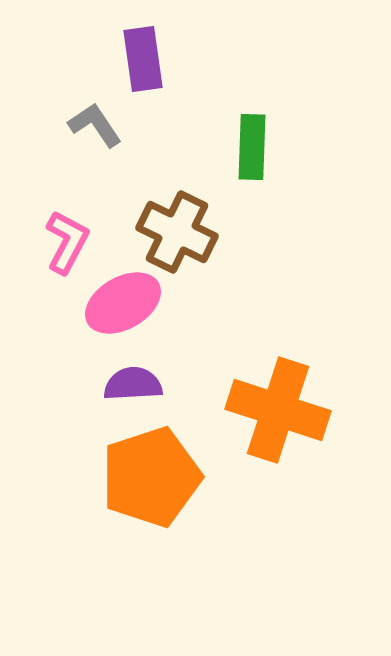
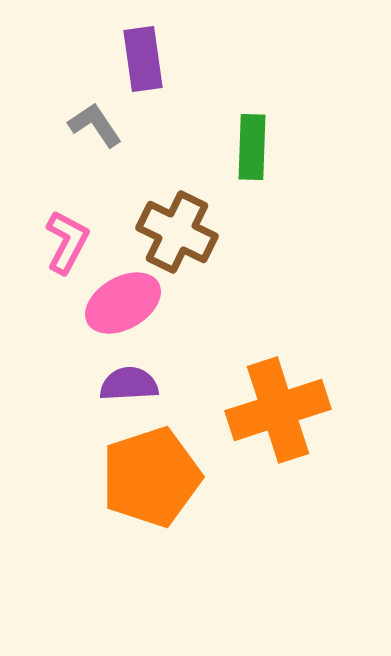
purple semicircle: moved 4 px left
orange cross: rotated 36 degrees counterclockwise
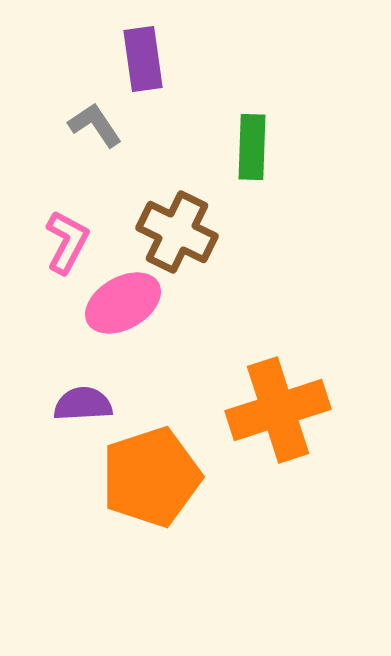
purple semicircle: moved 46 px left, 20 px down
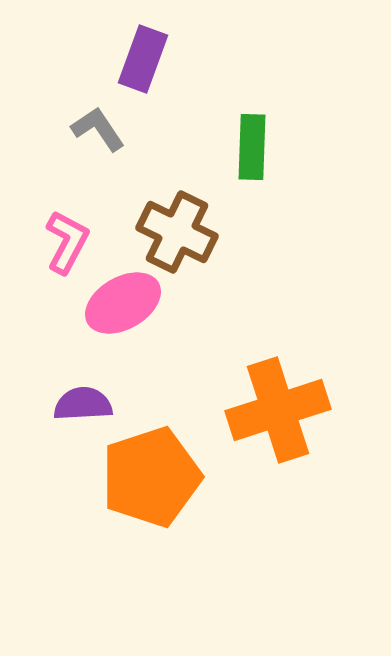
purple rectangle: rotated 28 degrees clockwise
gray L-shape: moved 3 px right, 4 px down
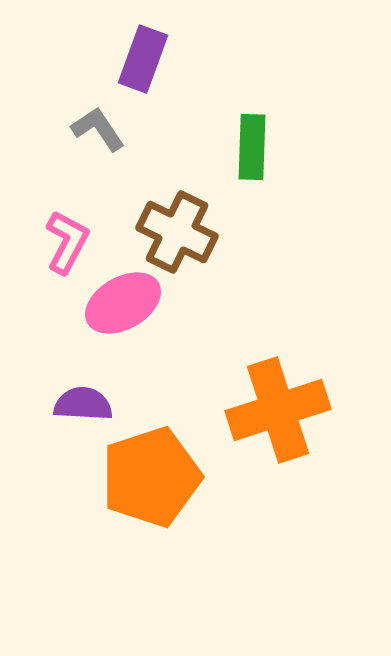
purple semicircle: rotated 6 degrees clockwise
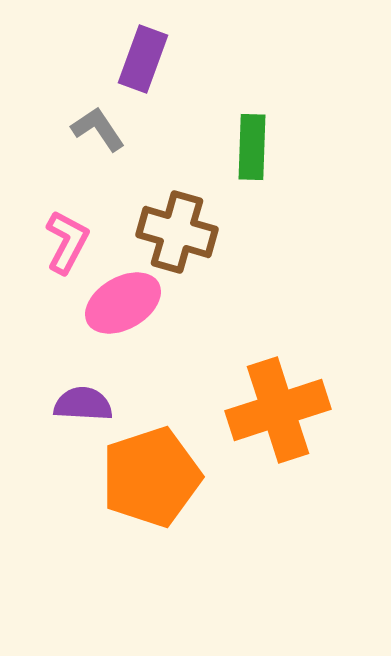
brown cross: rotated 10 degrees counterclockwise
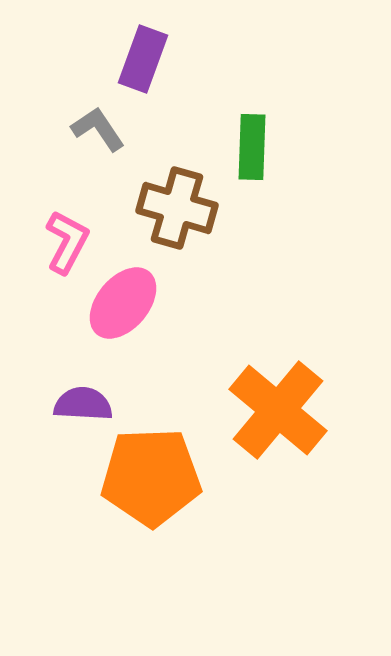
brown cross: moved 24 px up
pink ellipse: rotated 20 degrees counterclockwise
orange cross: rotated 32 degrees counterclockwise
orange pentagon: rotated 16 degrees clockwise
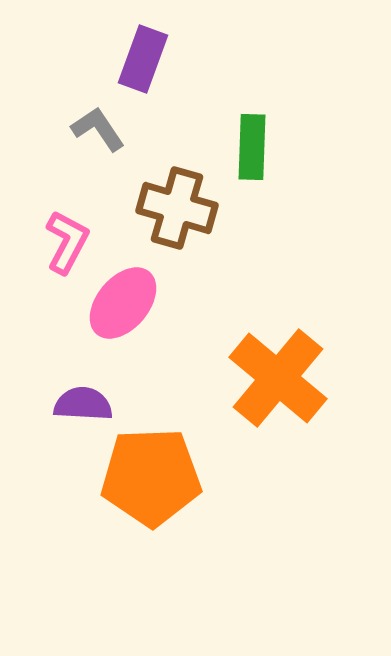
orange cross: moved 32 px up
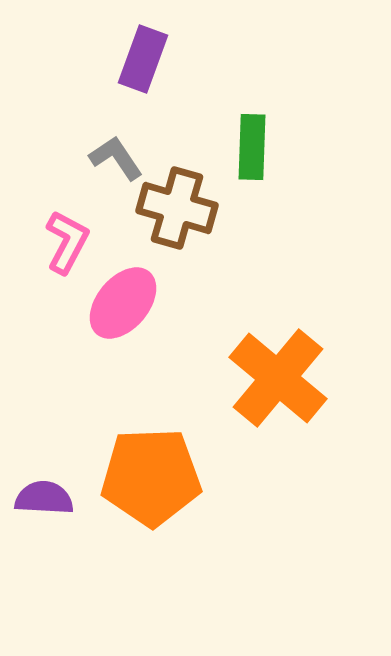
gray L-shape: moved 18 px right, 29 px down
purple semicircle: moved 39 px left, 94 px down
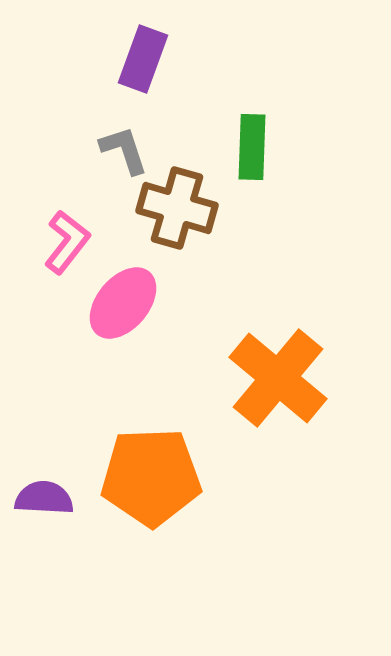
gray L-shape: moved 8 px right, 8 px up; rotated 16 degrees clockwise
pink L-shape: rotated 10 degrees clockwise
